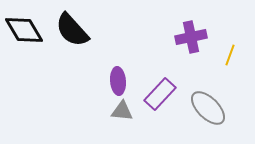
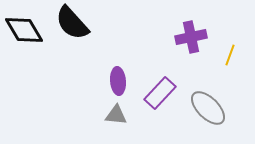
black semicircle: moved 7 px up
purple rectangle: moved 1 px up
gray triangle: moved 6 px left, 4 px down
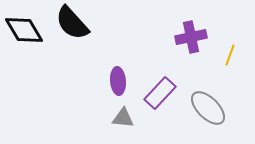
gray triangle: moved 7 px right, 3 px down
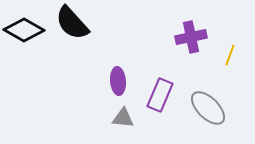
black diamond: rotated 30 degrees counterclockwise
purple rectangle: moved 2 px down; rotated 20 degrees counterclockwise
